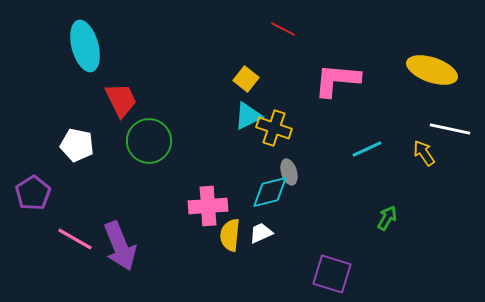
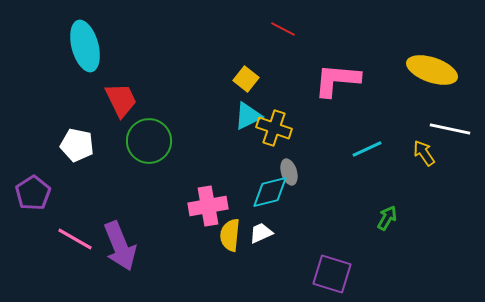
pink cross: rotated 6 degrees counterclockwise
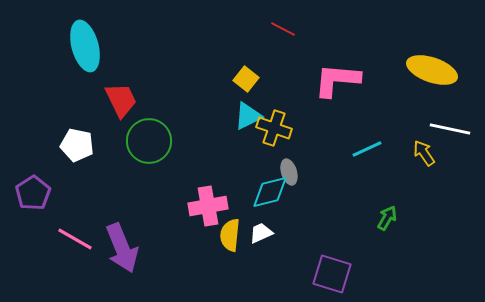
purple arrow: moved 2 px right, 2 px down
